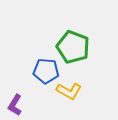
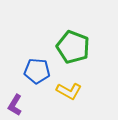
blue pentagon: moved 9 px left
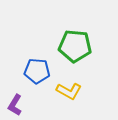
green pentagon: moved 2 px right, 1 px up; rotated 16 degrees counterclockwise
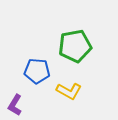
green pentagon: rotated 16 degrees counterclockwise
